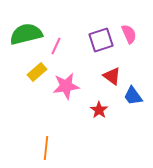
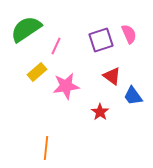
green semicircle: moved 5 px up; rotated 20 degrees counterclockwise
red star: moved 1 px right, 2 px down
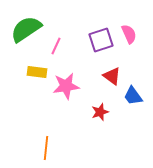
yellow rectangle: rotated 48 degrees clockwise
red star: rotated 18 degrees clockwise
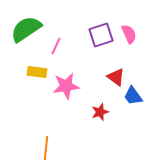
purple square: moved 5 px up
red triangle: moved 4 px right, 1 px down
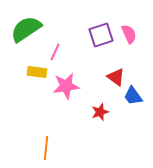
pink line: moved 1 px left, 6 px down
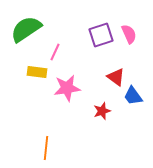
pink star: moved 1 px right, 2 px down
red star: moved 2 px right, 1 px up
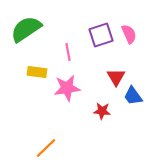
pink line: moved 13 px right; rotated 36 degrees counterclockwise
red triangle: rotated 24 degrees clockwise
red star: rotated 24 degrees clockwise
orange line: rotated 40 degrees clockwise
